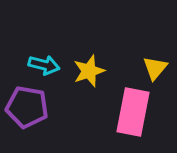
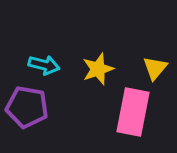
yellow star: moved 9 px right, 2 px up
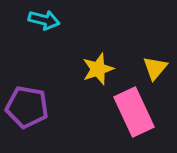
cyan arrow: moved 45 px up
pink rectangle: moved 1 px right; rotated 36 degrees counterclockwise
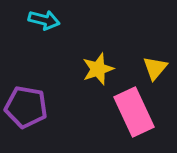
purple pentagon: moved 1 px left
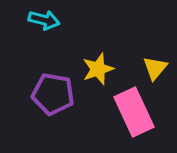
purple pentagon: moved 27 px right, 13 px up
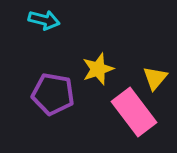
yellow triangle: moved 10 px down
pink rectangle: rotated 12 degrees counterclockwise
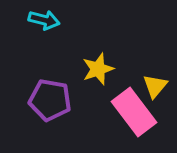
yellow triangle: moved 8 px down
purple pentagon: moved 3 px left, 6 px down
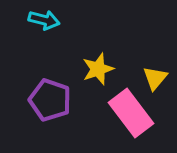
yellow triangle: moved 8 px up
purple pentagon: rotated 9 degrees clockwise
pink rectangle: moved 3 px left, 1 px down
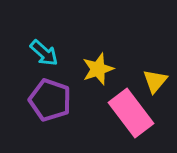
cyan arrow: moved 33 px down; rotated 28 degrees clockwise
yellow triangle: moved 3 px down
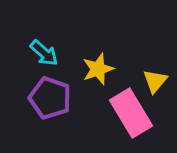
purple pentagon: moved 2 px up
pink rectangle: rotated 6 degrees clockwise
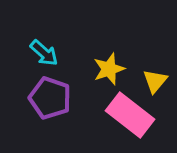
yellow star: moved 11 px right
pink rectangle: moved 1 px left, 2 px down; rotated 21 degrees counterclockwise
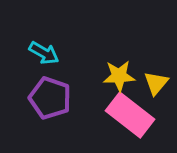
cyan arrow: rotated 12 degrees counterclockwise
yellow star: moved 10 px right, 7 px down; rotated 16 degrees clockwise
yellow triangle: moved 1 px right, 2 px down
